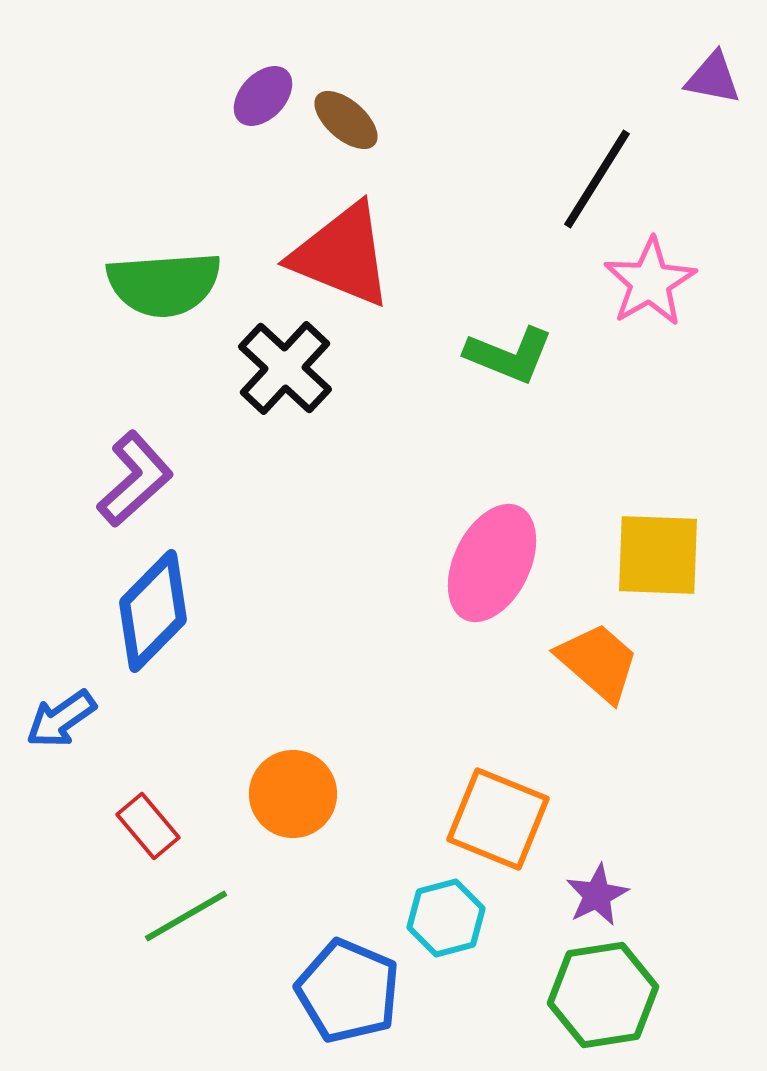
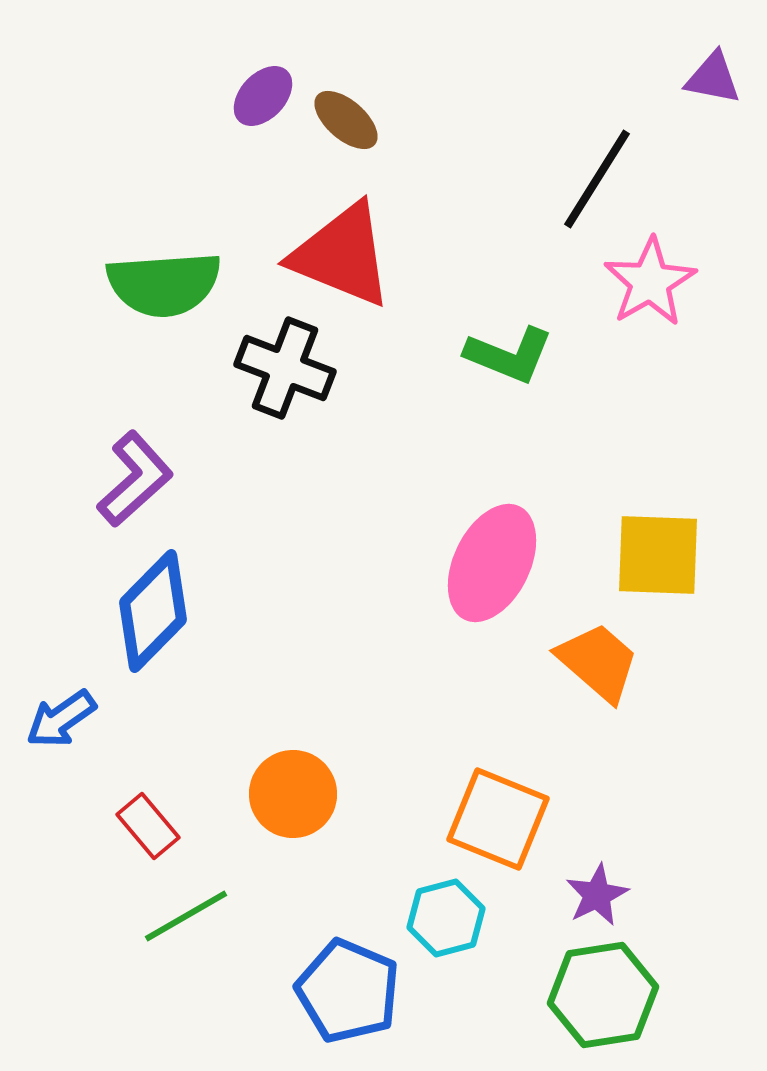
black cross: rotated 22 degrees counterclockwise
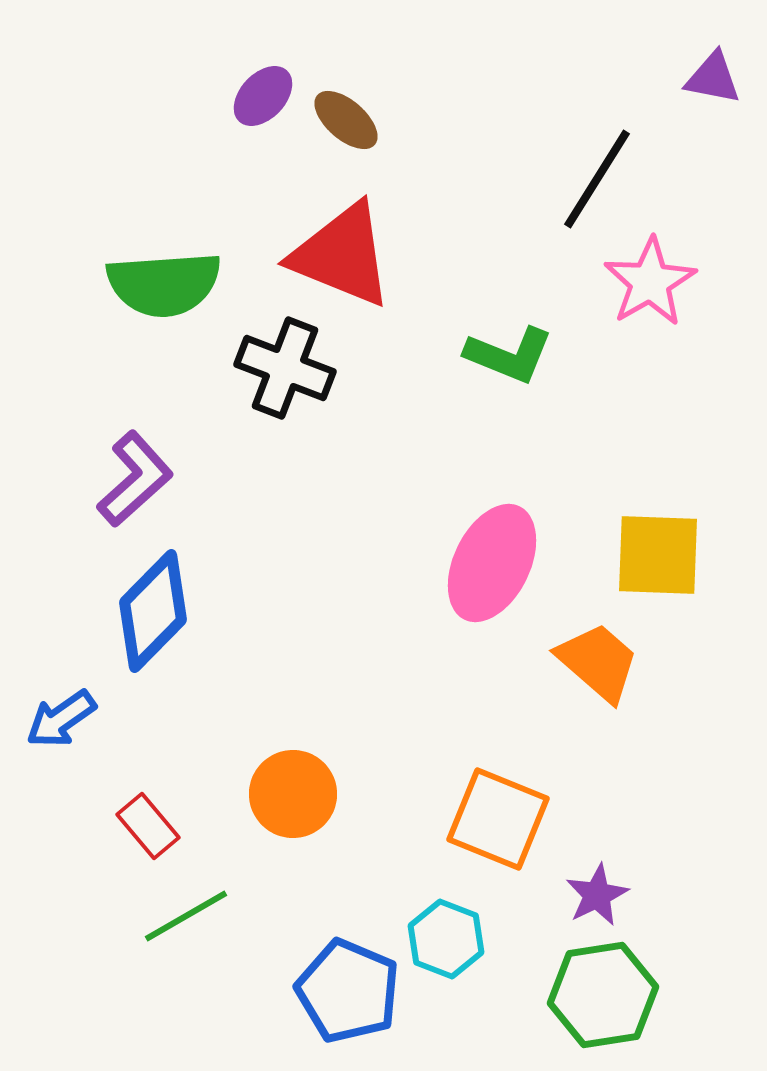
cyan hexagon: moved 21 px down; rotated 24 degrees counterclockwise
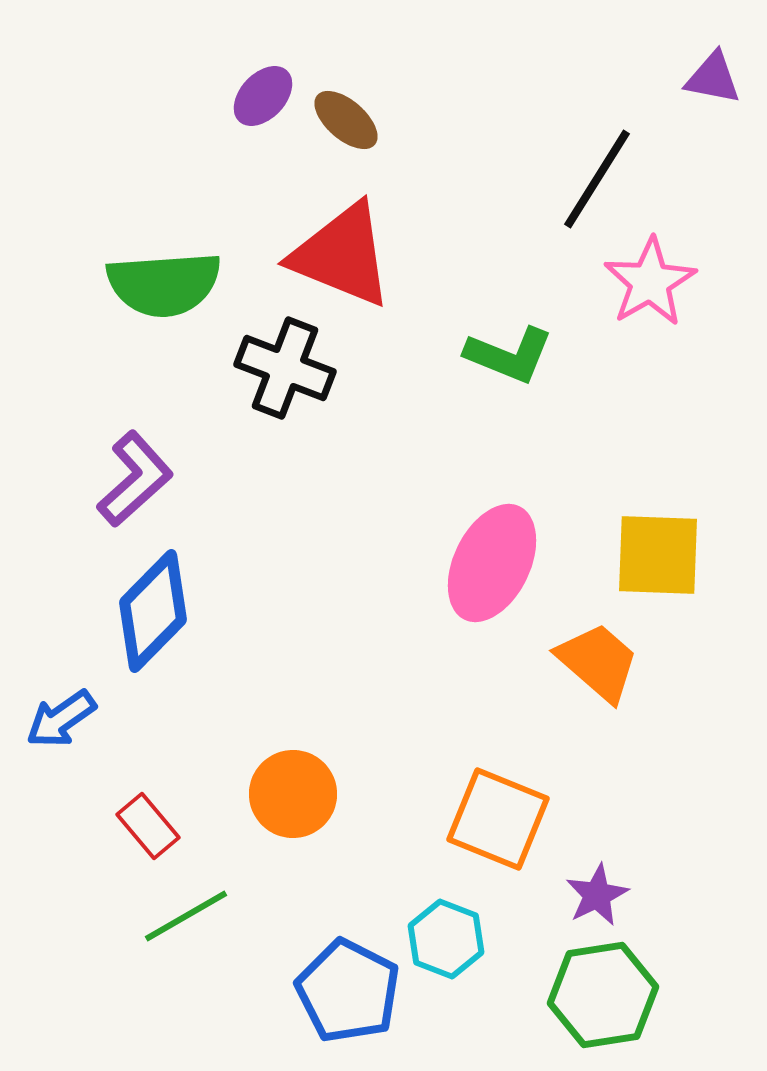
blue pentagon: rotated 4 degrees clockwise
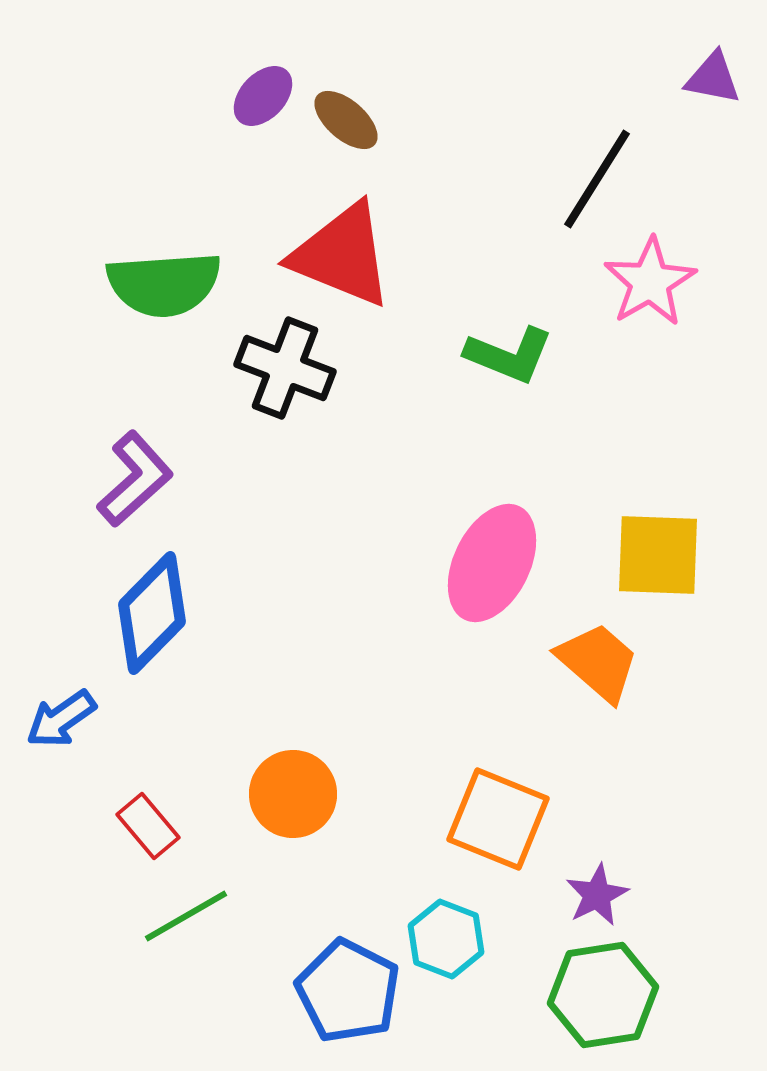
blue diamond: moved 1 px left, 2 px down
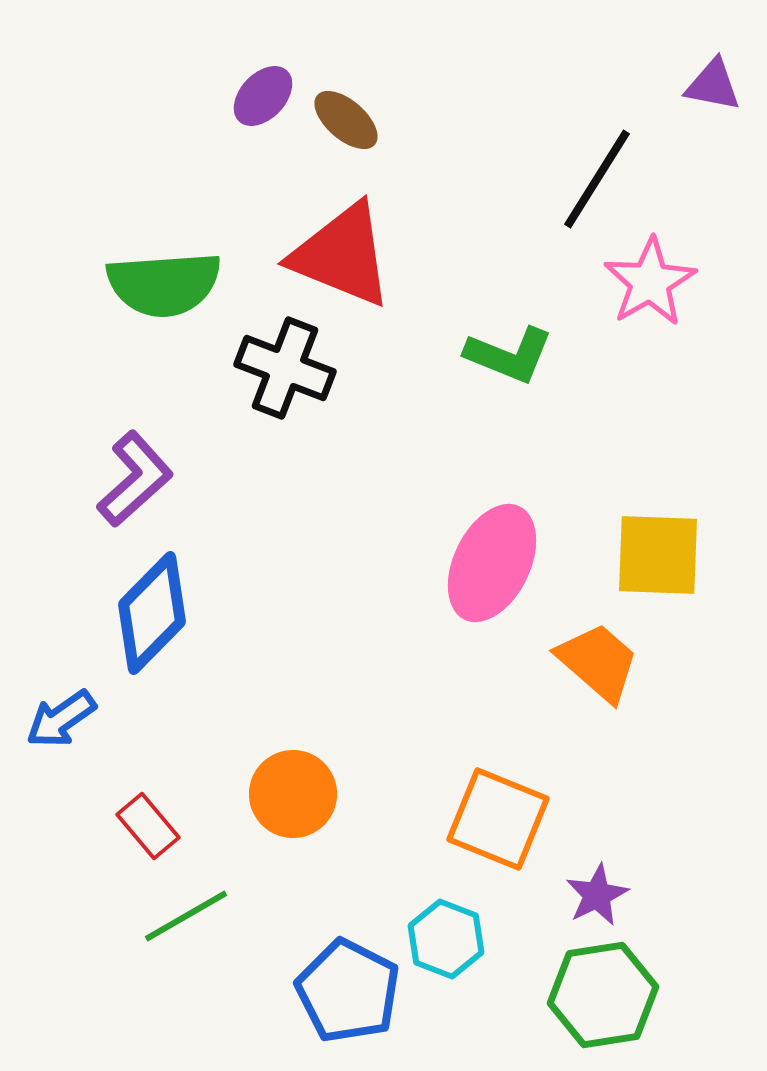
purple triangle: moved 7 px down
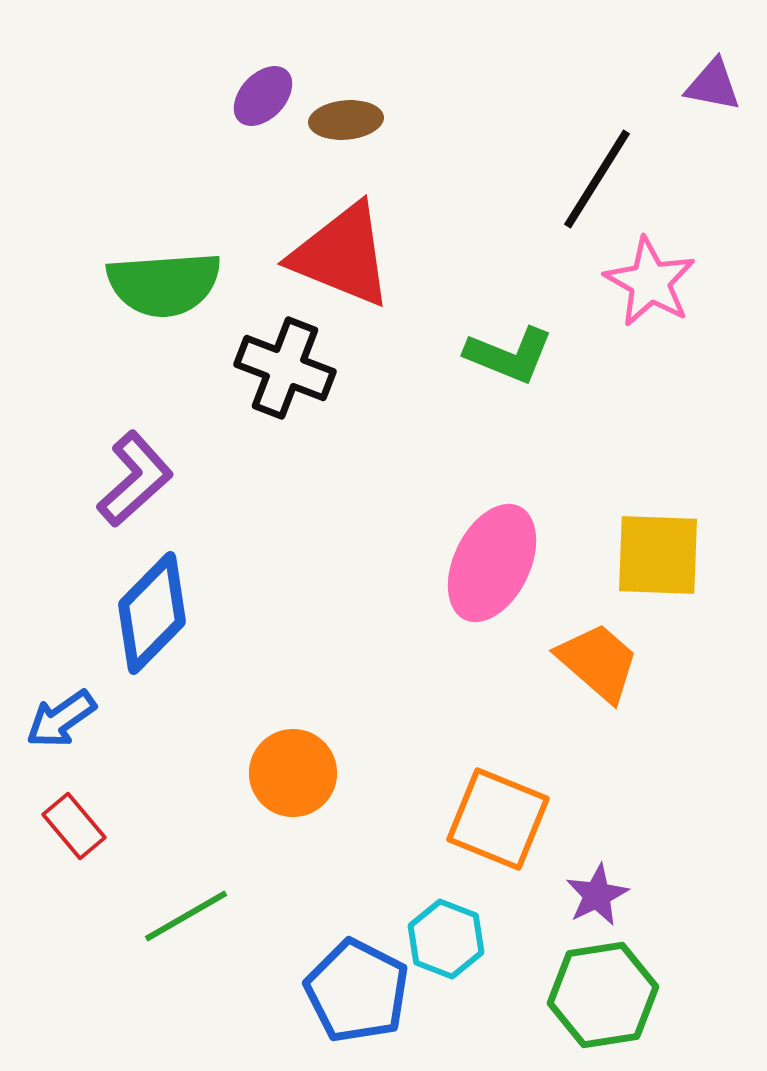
brown ellipse: rotated 46 degrees counterclockwise
pink star: rotated 12 degrees counterclockwise
orange circle: moved 21 px up
red rectangle: moved 74 px left
blue pentagon: moved 9 px right
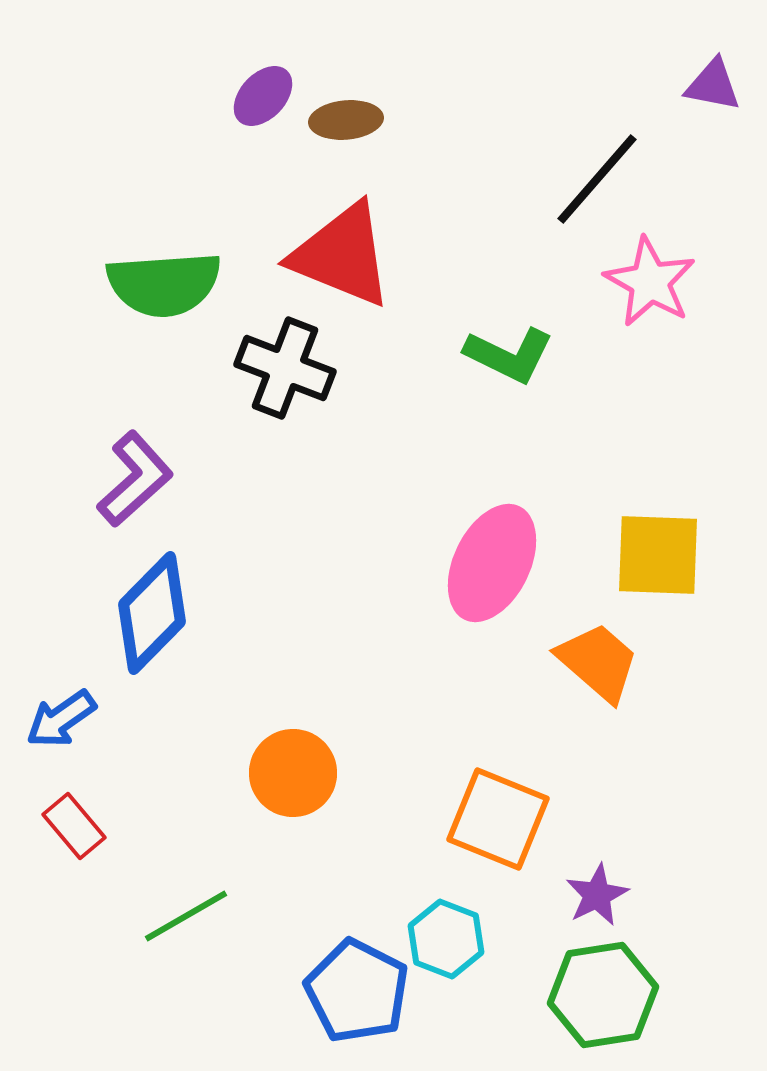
black line: rotated 9 degrees clockwise
green L-shape: rotated 4 degrees clockwise
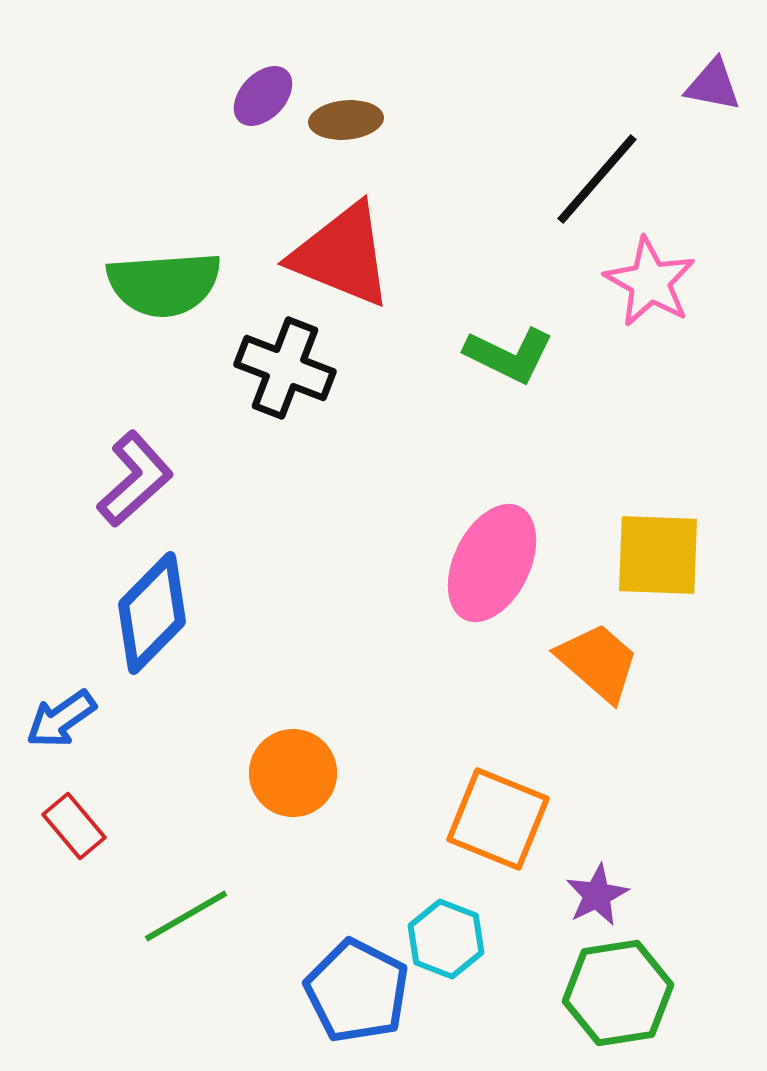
green hexagon: moved 15 px right, 2 px up
